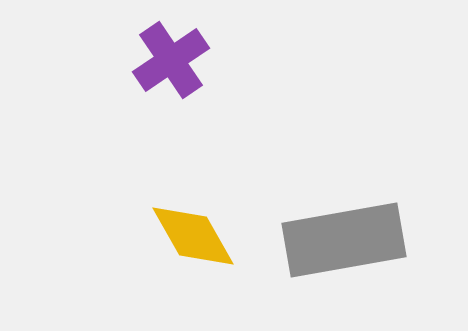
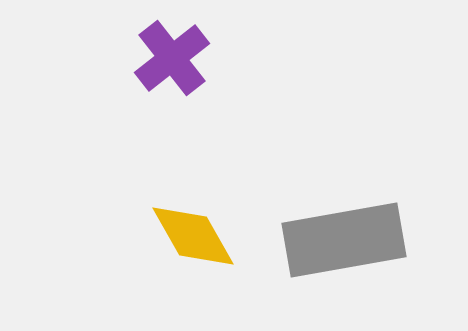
purple cross: moved 1 px right, 2 px up; rotated 4 degrees counterclockwise
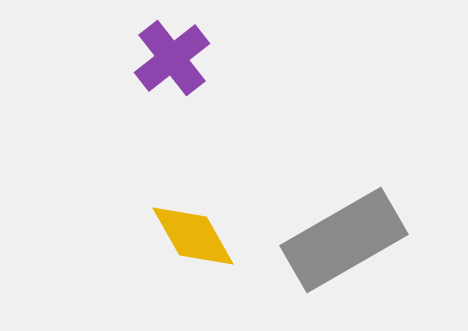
gray rectangle: rotated 20 degrees counterclockwise
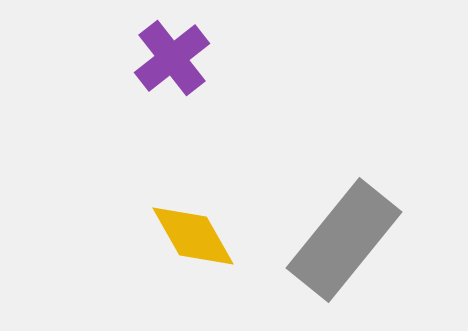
gray rectangle: rotated 21 degrees counterclockwise
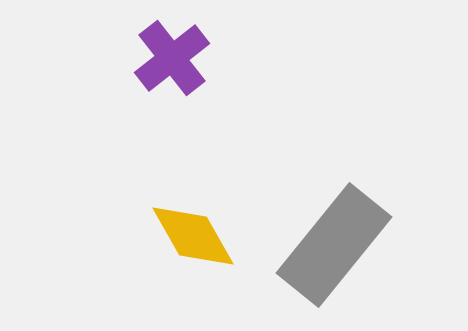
gray rectangle: moved 10 px left, 5 px down
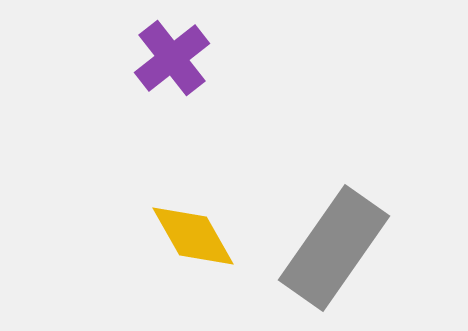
gray rectangle: moved 3 px down; rotated 4 degrees counterclockwise
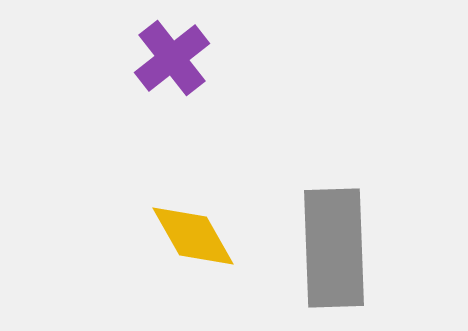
gray rectangle: rotated 37 degrees counterclockwise
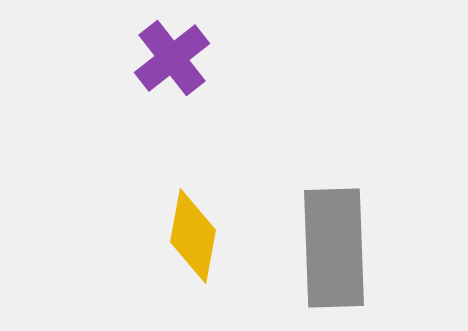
yellow diamond: rotated 40 degrees clockwise
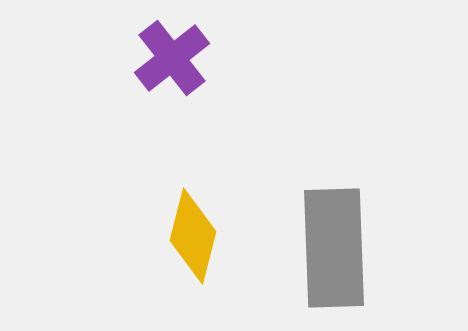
yellow diamond: rotated 4 degrees clockwise
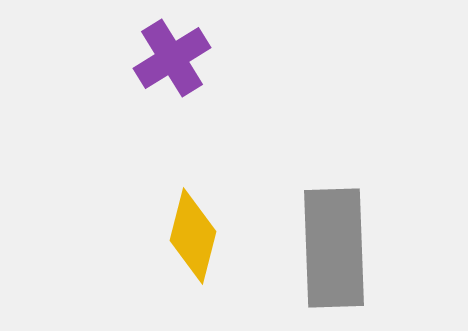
purple cross: rotated 6 degrees clockwise
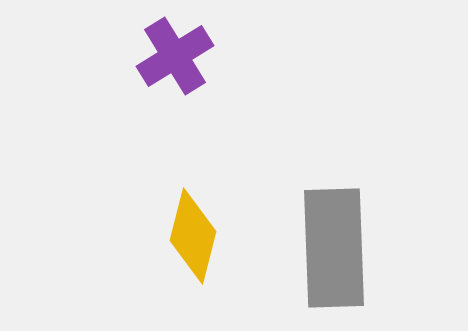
purple cross: moved 3 px right, 2 px up
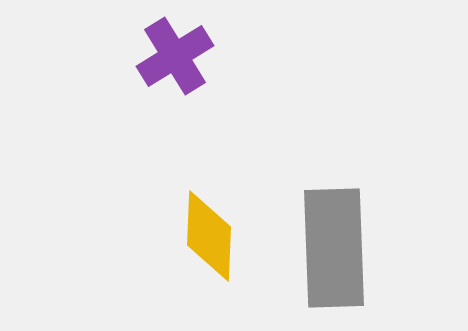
yellow diamond: moved 16 px right; rotated 12 degrees counterclockwise
